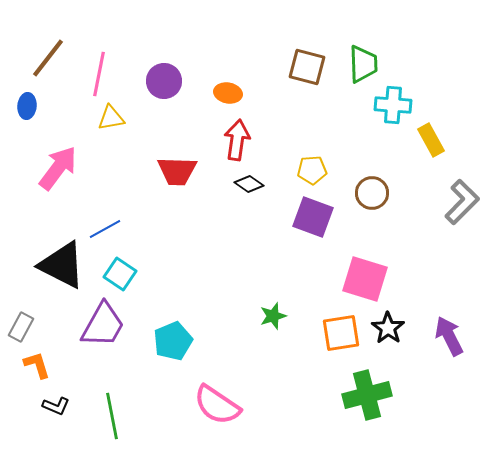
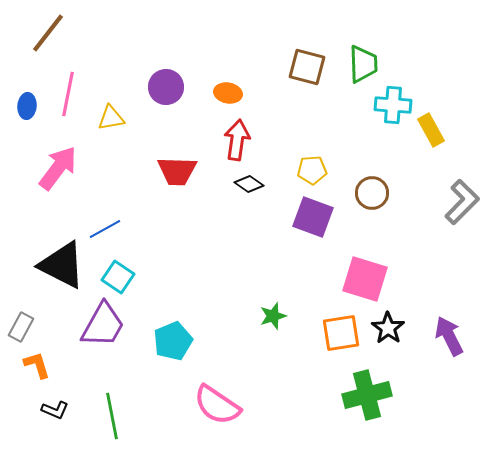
brown line: moved 25 px up
pink line: moved 31 px left, 20 px down
purple circle: moved 2 px right, 6 px down
yellow rectangle: moved 10 px up
cyan square: moved 2 px left, 3 px down
black L-shape: moved 1 px left, 4 px down
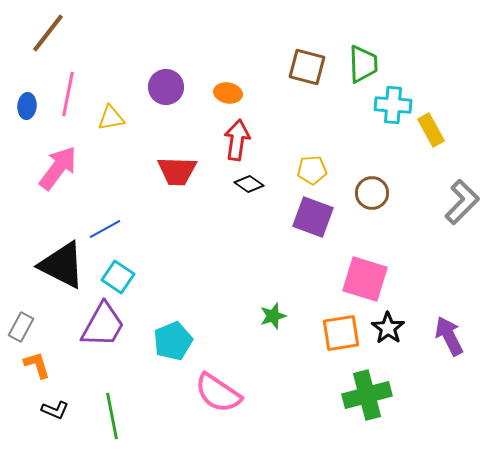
pink semicircle: moved 1 px right, 12 px up
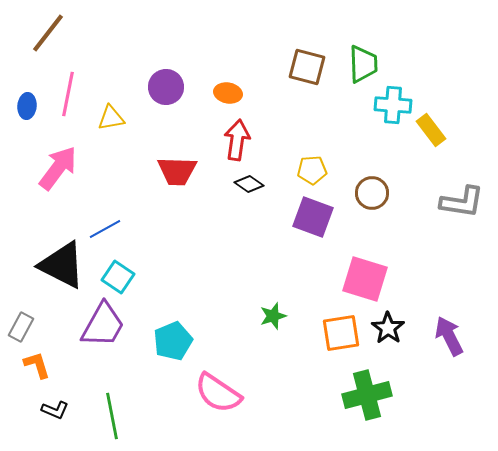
yellow rectangle: rotated 8 degrees counterclockwise
gray L-shape: rotated 54 degrees clockwise
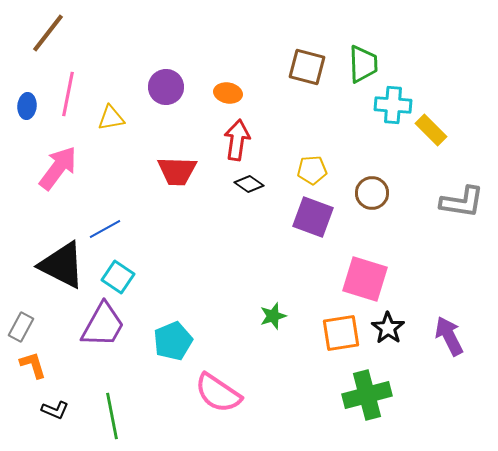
yellow rectangle: rotated 8 degrees counterclockwise
orange L-shape: moved 4 px left
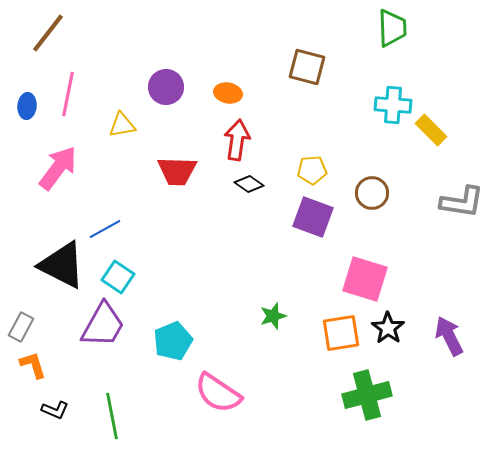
green trapezoid: moved 29 px right, 36 px up
yellow triangle: moved 11 px right, 7 px down
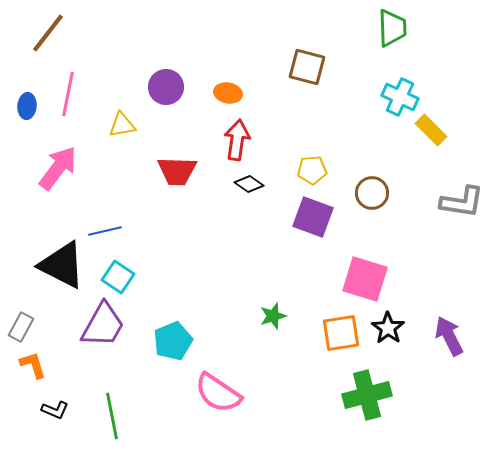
cyan cross: moved 7 px right, 8 px up; rotated 21 degrees clockwise
blue line: moved 2 px down; rotated 16 degrees clockwise
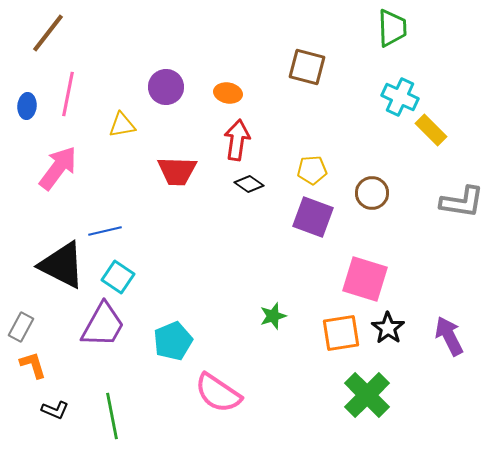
green cross: rotated 30 degrees counterclockwise
